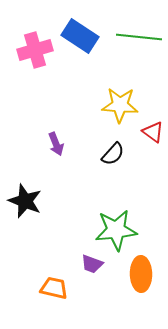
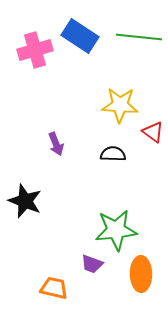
black semicircle: rotated 130 degrees counterclockwise
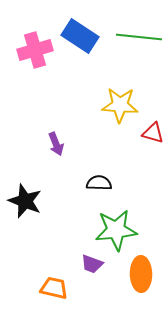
red triangle: moved 1 px down; rotated 20 degrees counterclockwise
black semicircle: moved 14 px left, 29 px down
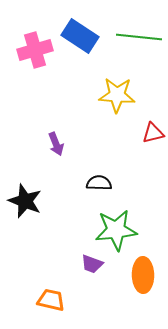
yellow star: moved 3 px left, 10 px up
red triangle: rotated 30 degrees counterclockwise
orange ellipse: moved 2 px right, 1 px down
orange trapezoid: moved 3 px left, 12 px down
